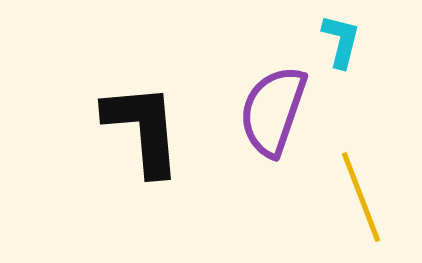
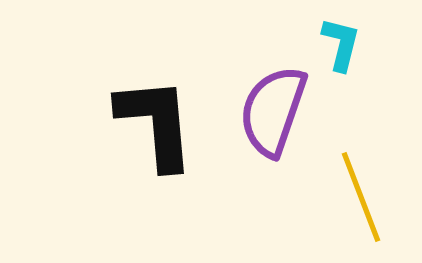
cyan L-shape: moved 3 px down
black L-shape: moved 13 px right, 6 px up
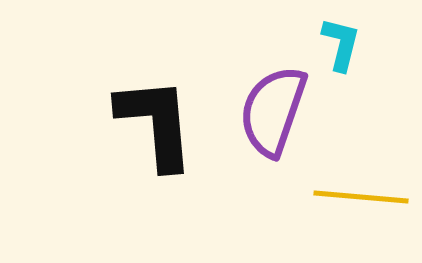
yellow line: rotated 64 degrees counterclockwise
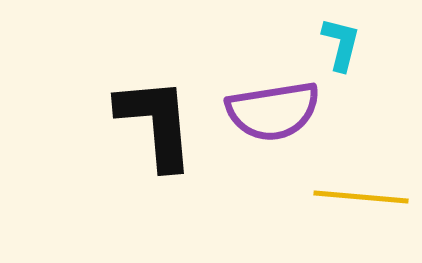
purple semicircle: rotated 118 degrees counterclockwise
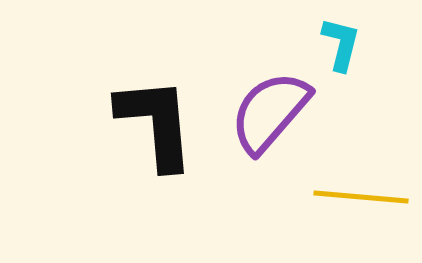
purple semicircle: moved 3 px left, 1 px down; rotated 140 degrees clockwise
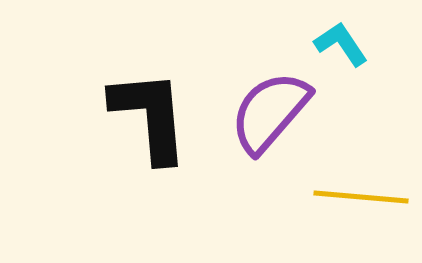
cyan L-shape: rotated 48 degrees counterclockwise
black L-shape: moved 6 px left, 7 px up
